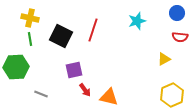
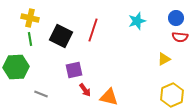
blue circle: moved 1 px left, 5 px down
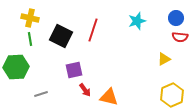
gray line: rotated 40 degrees counterclockwise
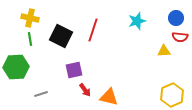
yellow triangle: moved 8 px up; rotated 24 degrees clockwise
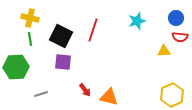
purple square: moved 11 px left, 8 px up; rotated 18 degrees clockwise
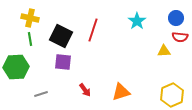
cyan star: rotated 18 degrees counterclockwise
orange triangle: moved 12 px right, 5 px up; rotated 30 degrees counterclockwise
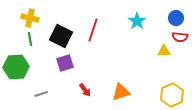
purple square: moved 2 px right, 1 px down; rotated 24 degrees counterclockwise
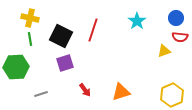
yellow triangle: rotated 16 degrees counterclockwise
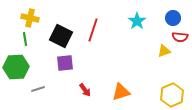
blue circle: moved 3 px left
green line: moved 5 px left
purple square: rotated 12 degrees clockwise
gray line: moved 3 px left, 5 px up
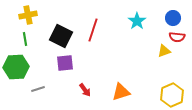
yellow cross: moved 2 px left, 3 px up; rotated 24 degrees counterclockwise
red semicircle: moved 3 px left
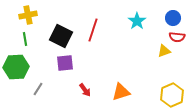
gray line: rotated 40 degrees counterclockwise
